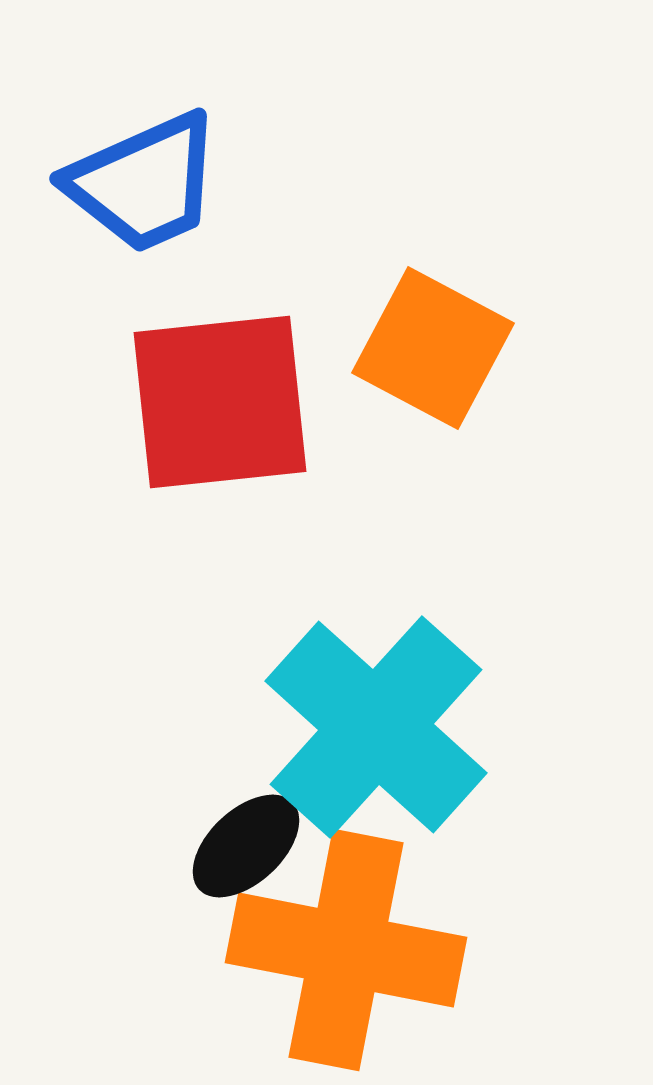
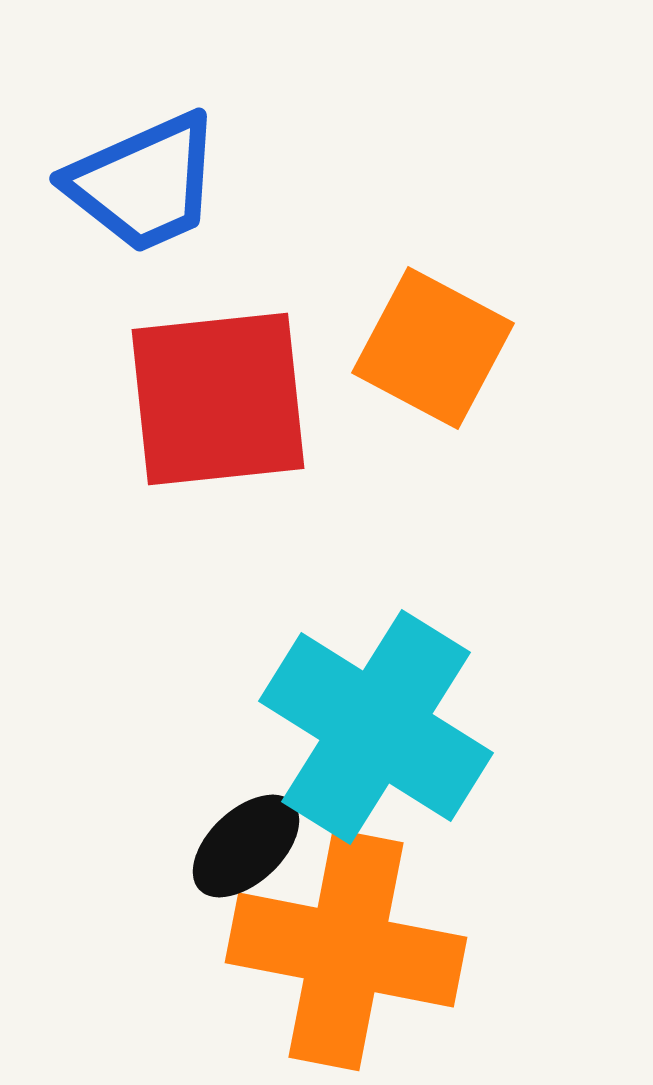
red square: moved 2 px left, 3 px up
cyan cross: rotated 10 degrees counterclockwise
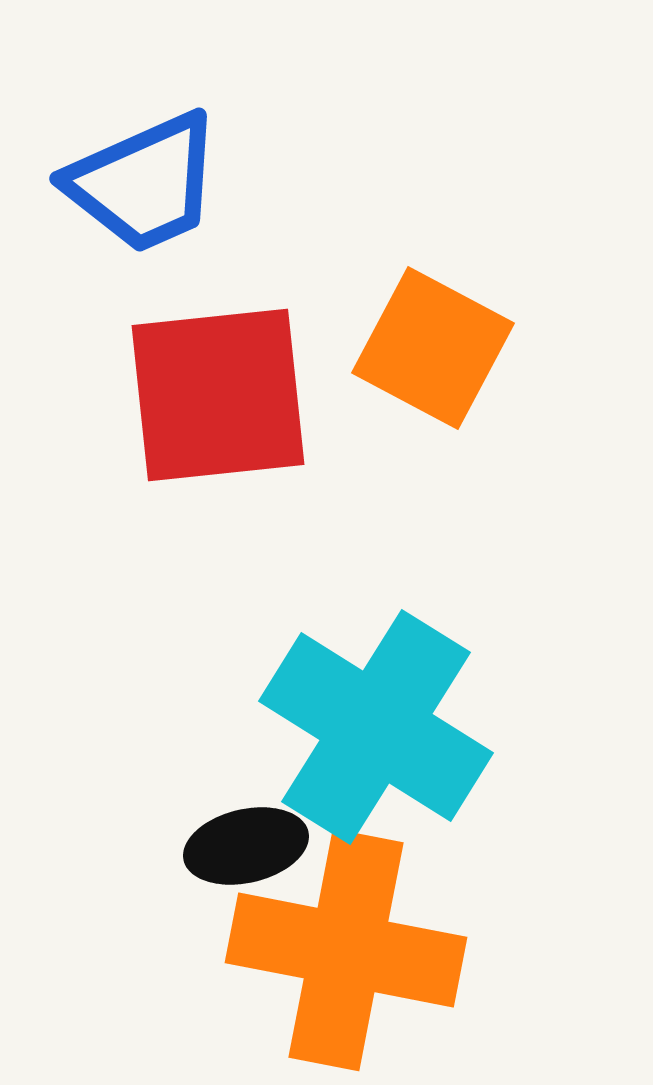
red square: moved 4 px up
black ellipse: rotated 30 degrees clockwise
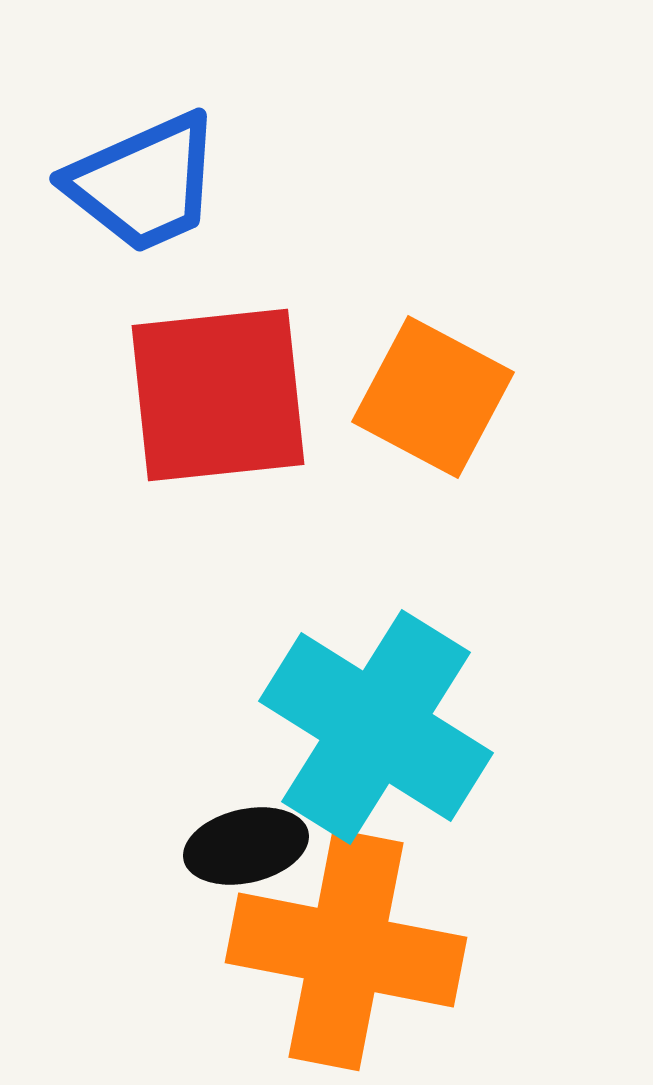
orange square: moved 49 px down
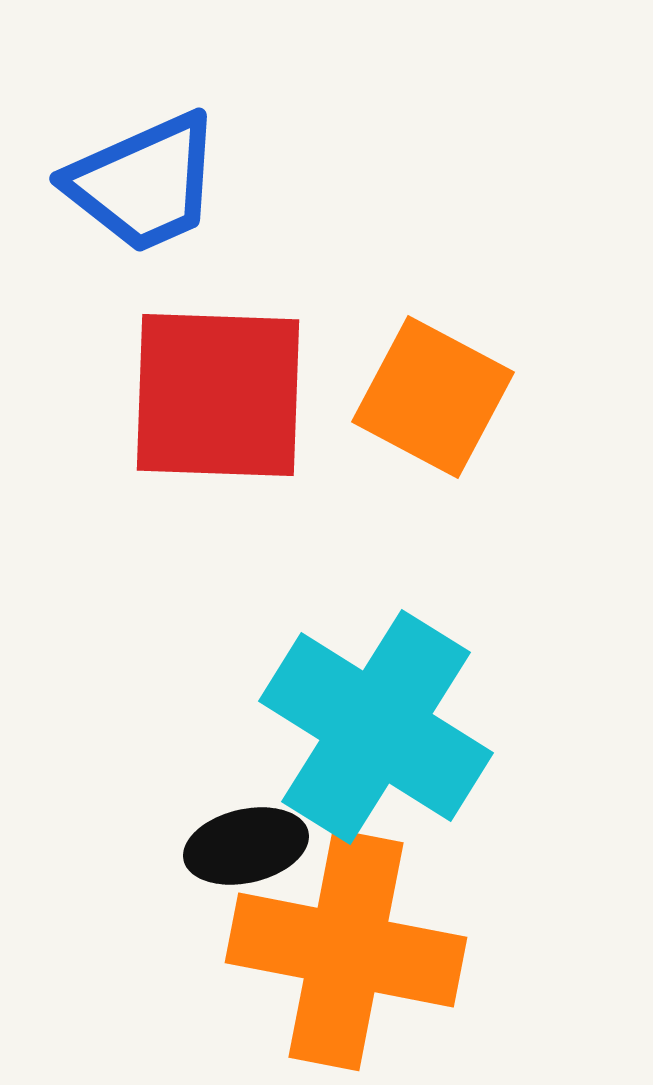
red square: rotated 8 degrees clockwise
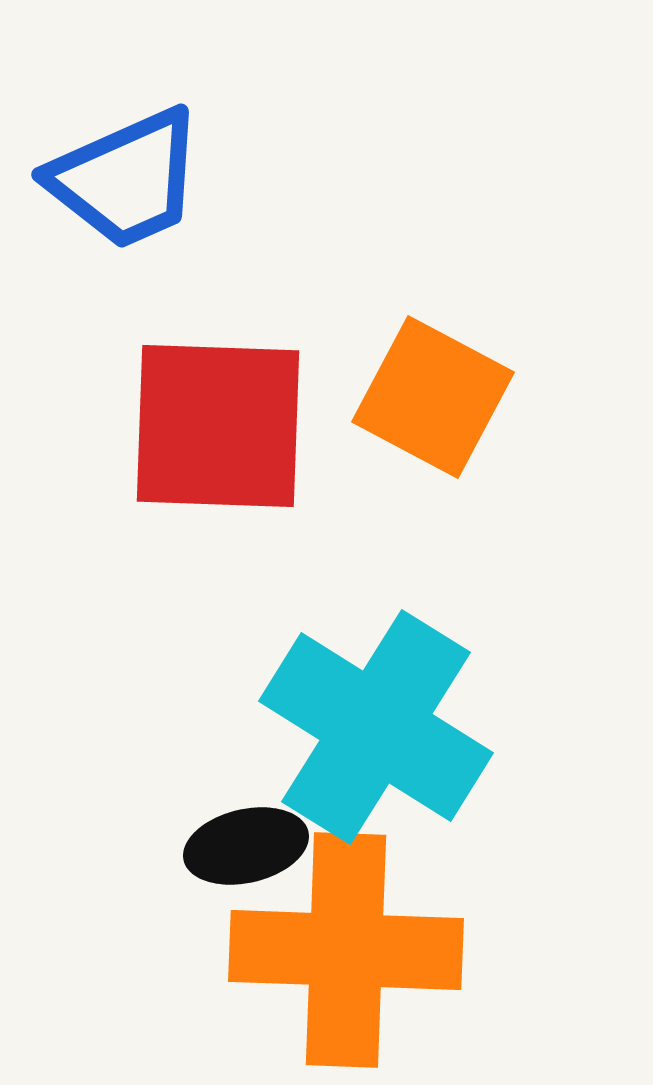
blue trapezoid: moved 18 px left, 4 px up
red square: moved 31 px down
orange cross: rotated 9 degrees counterclockwise
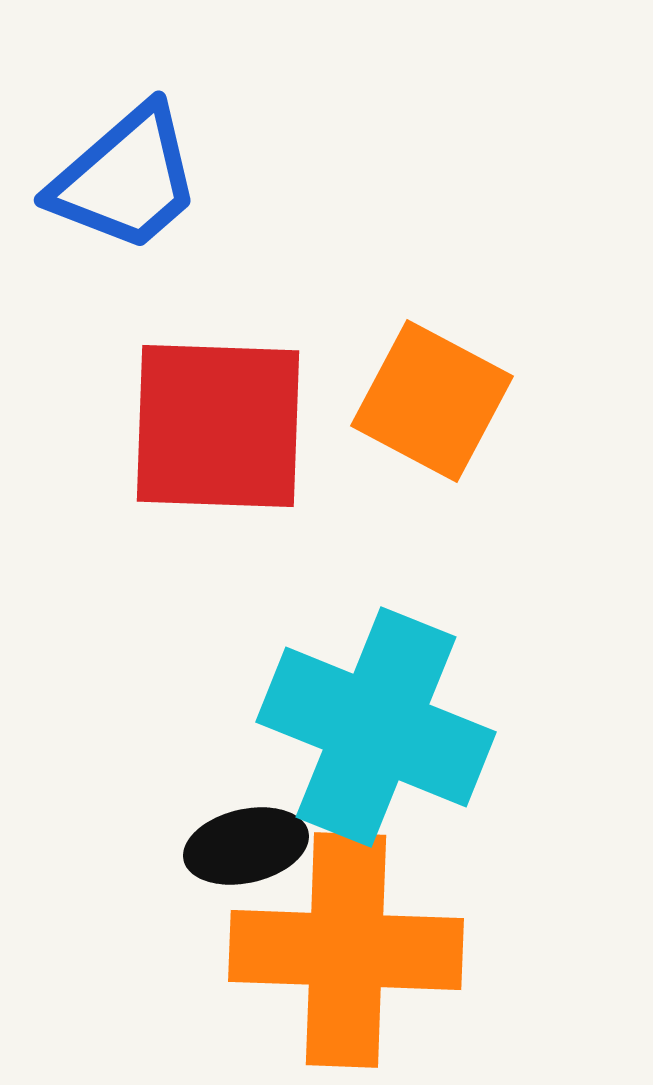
blue trapezoid: rotated 17 degrees counterclockwise
orange square: moved 1 px left, 4 px down
cyan cross: rotated 10 degrees counterclockwise
